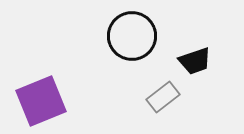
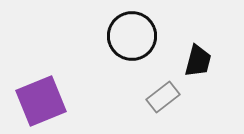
black trapezoid: moved 3 px right; rotated 56 degrees counterclockwise
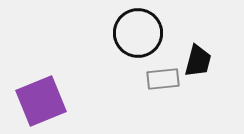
black circle: moved 6 px right, 3 px up
gray rectangle: moved 18 px up; rotated 32 degrees clockwise
